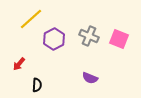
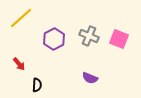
yellow line: moved 10 px left, 1 px up
red arrow: rotated 80 degrees counterclockwise
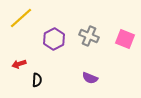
pink square: moved 6 px right
red arrow: rotated 112 degrees clockwise
black semicircle: moved 5 px up
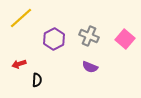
pink square: rotated 18 degrees clockwise
purple semicircle: moved 11 px up
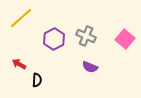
gray cross: moved 3 px left
red arrow: rotated 48 degrees clockwise
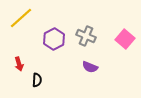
red arrow: rotated 136 degrees counterclockwise
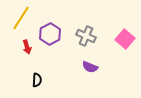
yellow line: rotated 15 degrees counterclockwise
purple hexagon: moved 4 px left, 5 px up
red arrow: moved 8 px right, 17 px up
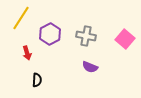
gray cross: rotated 12 degrees counterclockwise
red arrow: moved 6 px down
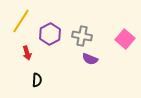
yellow line: moved 3 px down
gray cross: moved 4 px left
purple semicircle: moved 8 px up
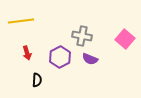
yellow line: rotated 50 degrees clockwise
purple hexagon: moved 10 px right, 23 px down
